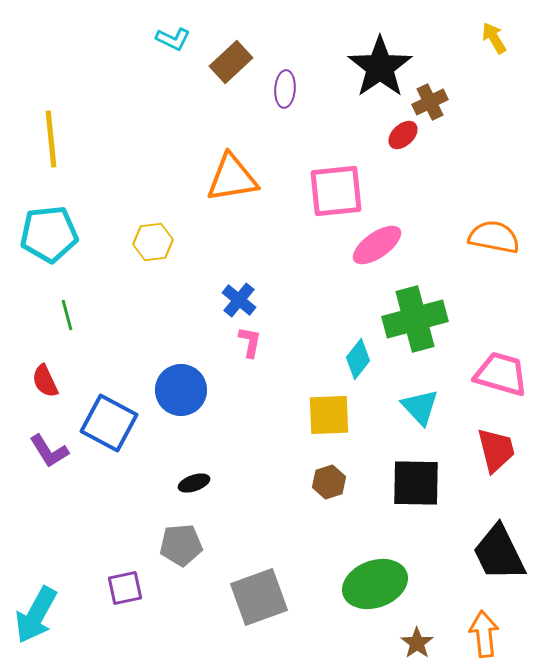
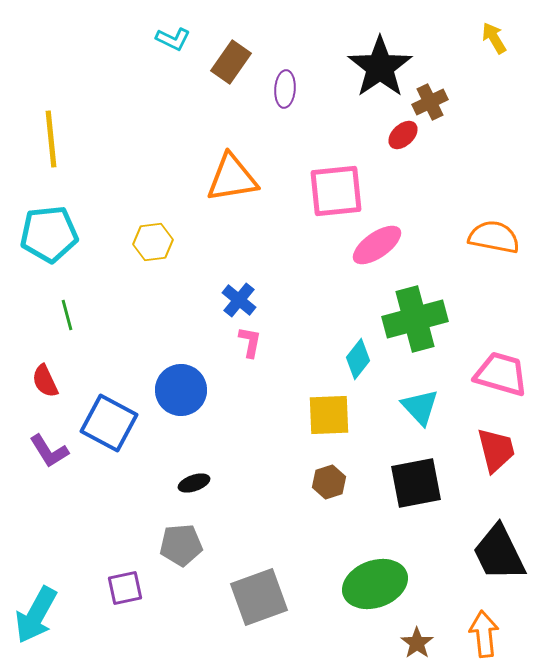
brown rectangle: rotated 12 degrees counterclockwise
black square: rotated 12 degrees counterclockwise
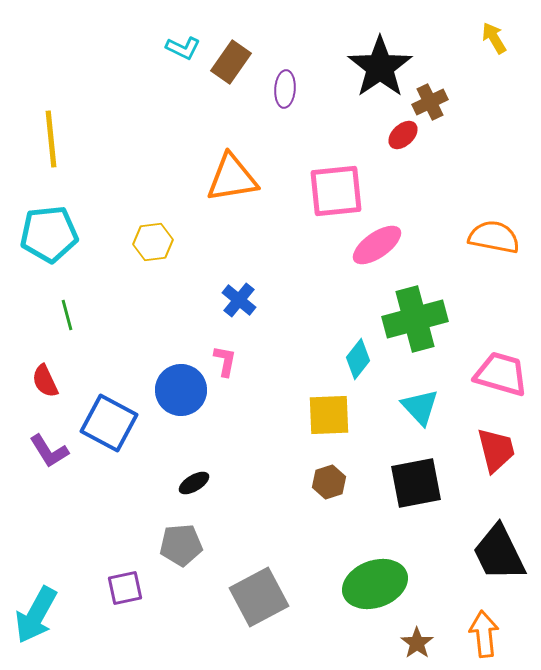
cyan L-shape: moved 10 px right, 9 px down
pink L-shape: moved 25 px left, 19 px down
black ellipse: rotated 12 degrees counterclockwise
gray square: rotated 8 degrees counterclockwise
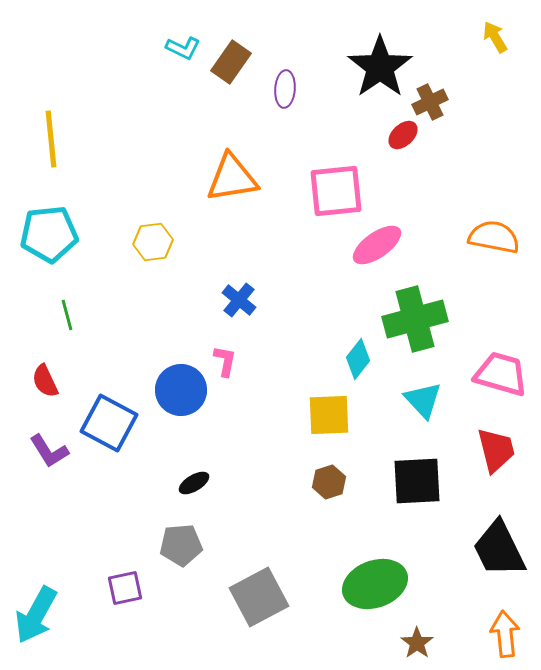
yellow arrow: moved 1 px right, 1 px up
cyan triangle: moved 3 px right, 7 px up
black square: moved 1 px right, 2 px up; rotated 8 degrees clockwise
black trapezoid: moved 4 px up
orange arrow: moved 21 px right
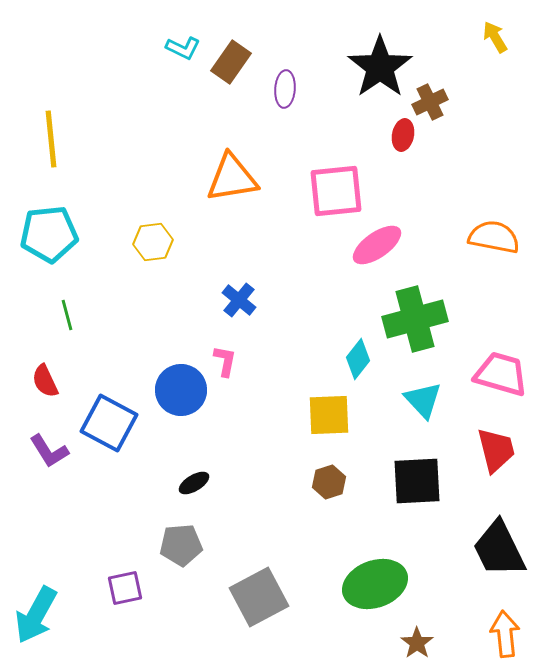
red ellipse: rotated 36 degrees counterclockwise
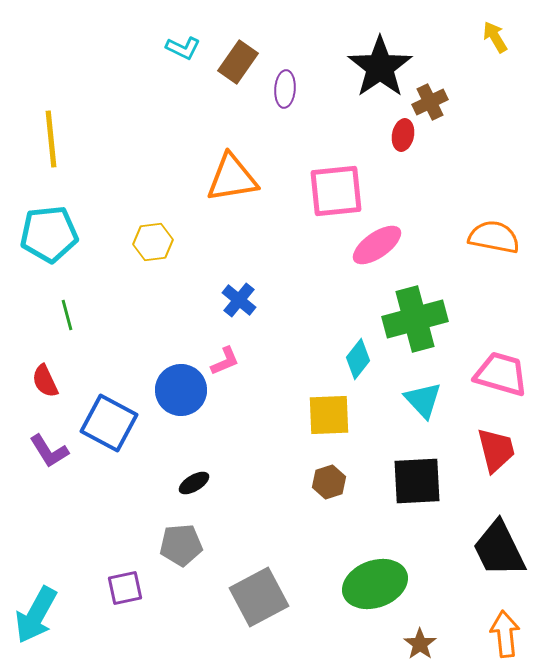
brown rectangle: moved 7 px right
pink L-shape: rotated 56 degrees clockwise
brown star: moved 3 px right, 1 px down
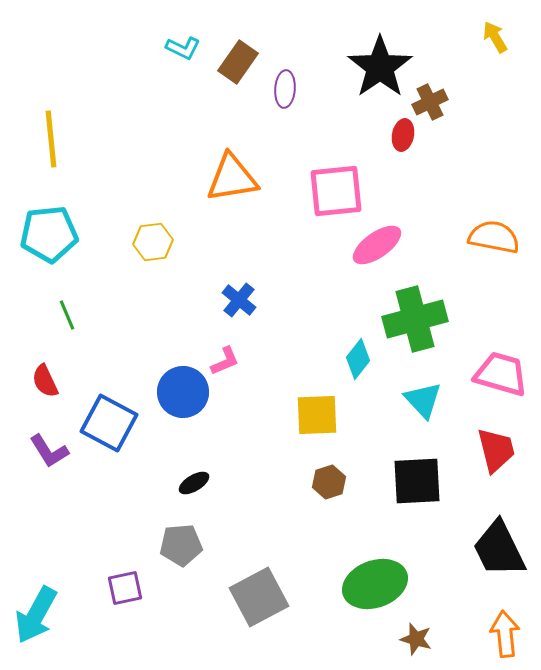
green line: rotated 8 degrees counterclockwise
blue circle: moved 2 px right, 2 px down
yellow square: moved 12 px left
brown star: moved 4 px left, 5 px up; rotated 20 degrees counterclockwise
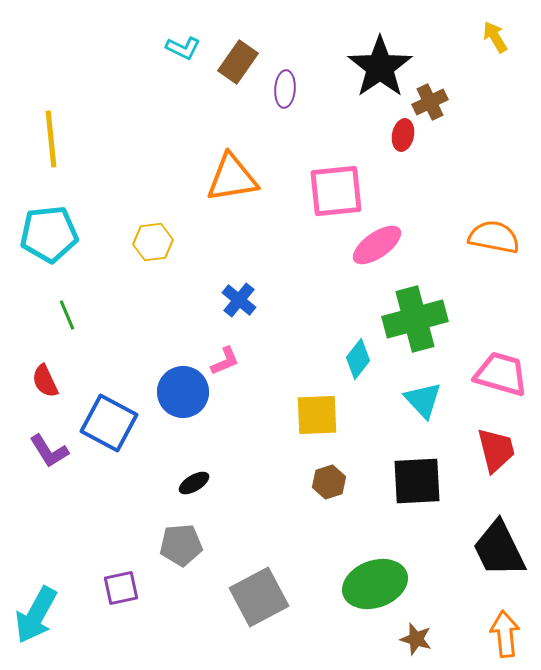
purple square: moved 4 px left
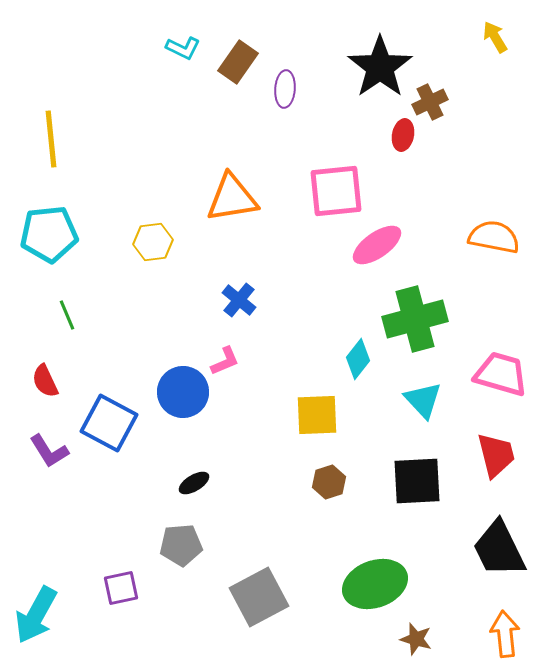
orange triangle: moved 20 px down
red trapezoid: moved 5 px down
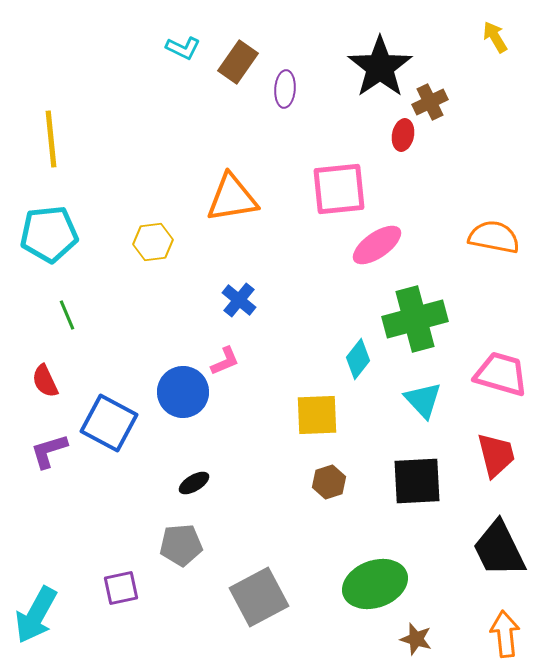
pink square: moved 3 px right, 2 px up
purple L-shape: rotated 105 degrees clockwise
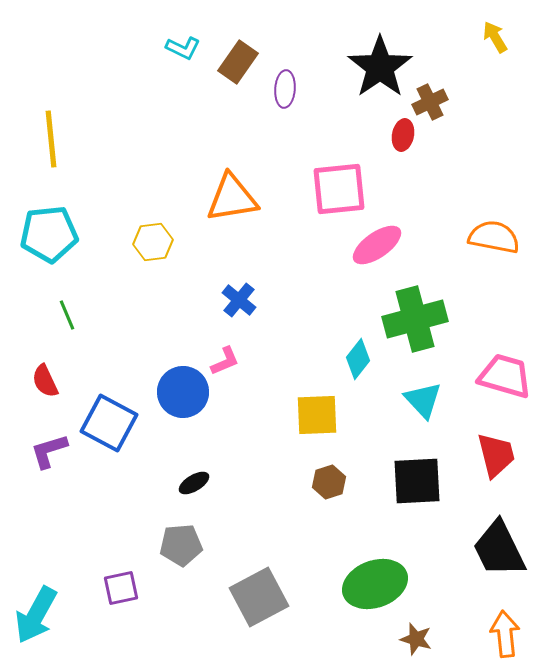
pink trapezoid: moved 4 px right, 2 px down
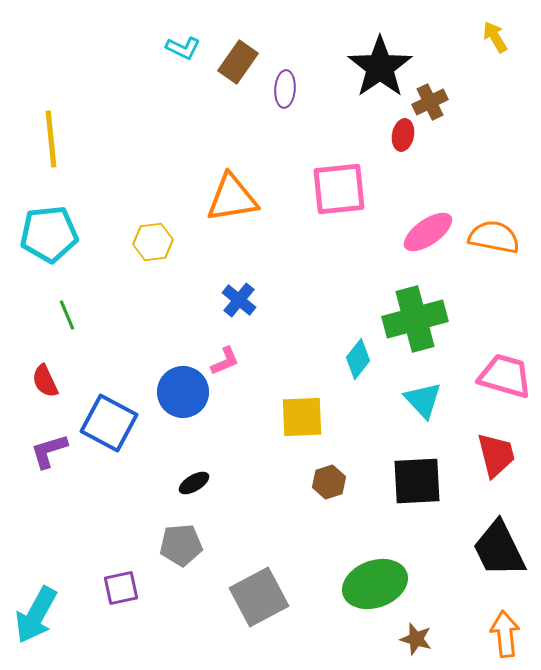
pink ellipse: moved 51 px right, 13 px up
yellow square: moved 15 px left, 2 px down
